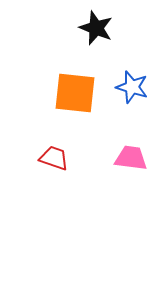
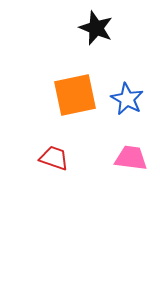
blue star: moved 5 px left, 12 px down; rotated 12 degrees clockwise
orange square: moved 2 px down; rotated 18 degrees counterclockwise
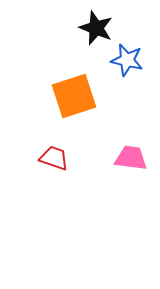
orange square: moved 1 px left, 1 px down; rotated 6 degrees counterclockwise
blue star: moved 39 px up; rotated 16 degrees counterclockwise
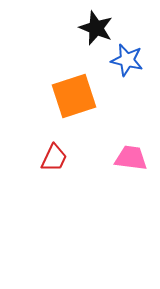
red trapezoid: rotated 96 degrees clockwise
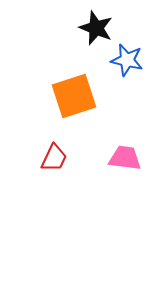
pink trapezoid: moved 6 px left
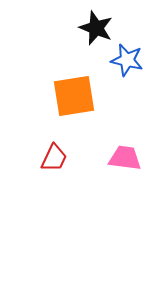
orange square: rotated 9 degrees clockwise
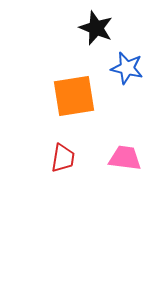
blue star: moved 8 px down
red trapezoid: moved 9 px right; rotated 16 degrees counterclockwise
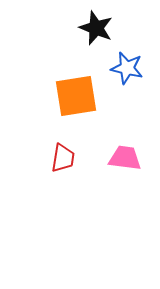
orange square: moved 2 px right
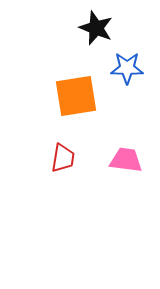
blue star: rotated 12 degrees counterclockwise
pink trapezoid: moved 1 px right, 2 px down
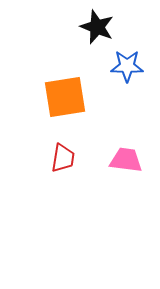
black star: moved 1 px right, 1 px up
blue star: moved 2 px up
orange square: moved 11 px left, 1 px down
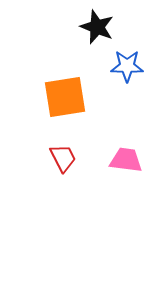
red trapezoid: rotated 36 degrees counterclockwise
